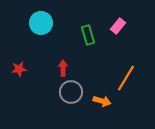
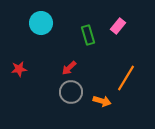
red arrow: moved 6 px right; rotated 133 degrees counterclockwise
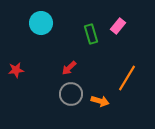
green rectangle: moved 3 px right, 1 px up
red star: moved 3 px left, 1 px down
orange line: moved 1 px right
gray circle: moved 2 px down
orange arrow: moved 2 px left
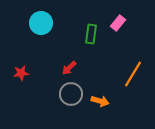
pink rectangle: moved 3 px up
green rectangle: rotated 24 degrees clockwise
red star: moved 5 px right, 3 px down
orange line: moved 6 px right, 4 px up
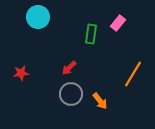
cyan circle: moved 3 px left, 6 px up
orange arrow: rotated 36 degrees clockwise
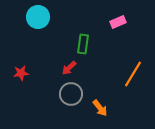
pink rectangle: moved 1 px up; rotated 28 degrees clockwise
green rectangle: moved 8 px left, 10 px down
orange arrow: moved 7 px down
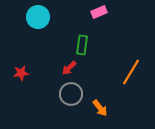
pink rectangle: moved 19 px left, 10 px up
green rectangle: moved 1 px left, 1 px down
orange line: moved 2 px left, 2 px up
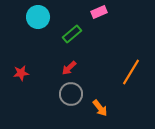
green rectangle: moved 10 px left, 11 px up; rotated 42 degrees clockwise
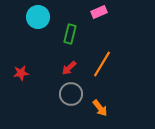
green rectangle: moved 2 px left; rotated 36 degrees counterclockwise
orange line: moved 29 px left, 8 px up
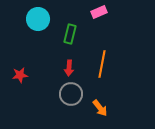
cyan circle: moved 2 px down
orange line: rotated 20 degrees counterclockwise
red arrow: rotated 42 degrees counterclockwise
red star: moved 1 px left, 2 px down
